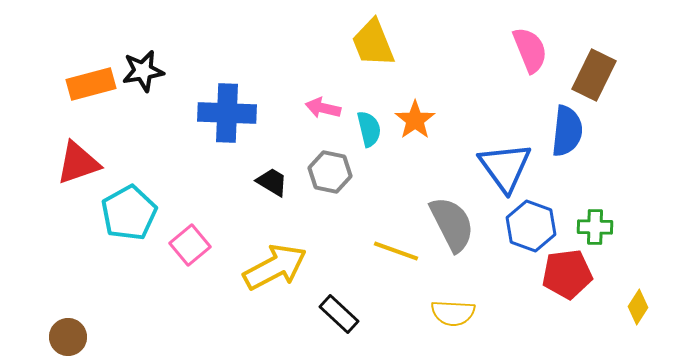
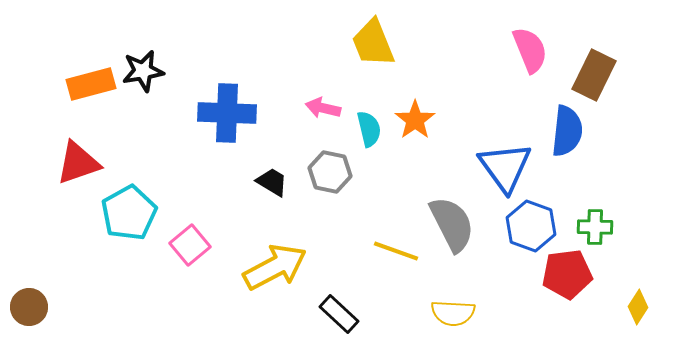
brown circle: moved 39 px left, 30 px up
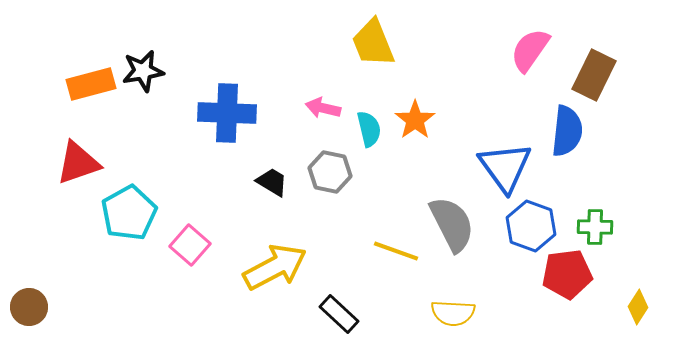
pink semicircle: rotated 123 degrees counterclockwise
pink square: rotated 9 degrees counterclockwise
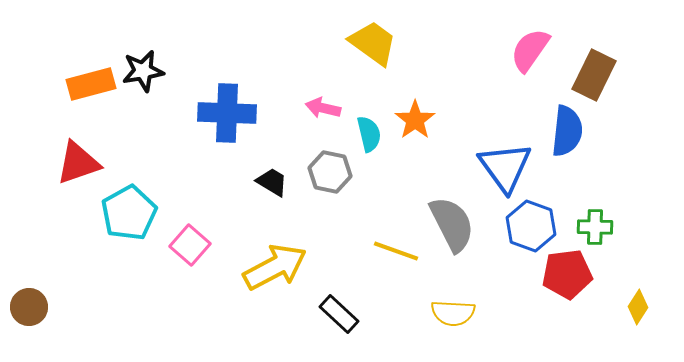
yellow trapezoid: rotated 148 degrees clockwise
cyan semicircle: moved 5 px down
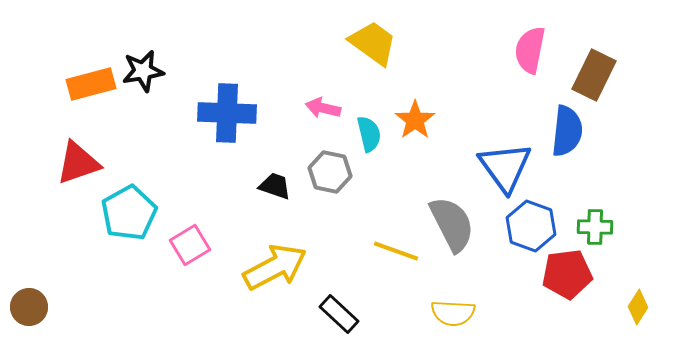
pink semicircle: rotated 24 degrees counterclockwise
black trapezoid: moved 3 px right, 4 px down; rotated 12 degrees counterclockwise
pink square: rotated 18 degrees clockwise
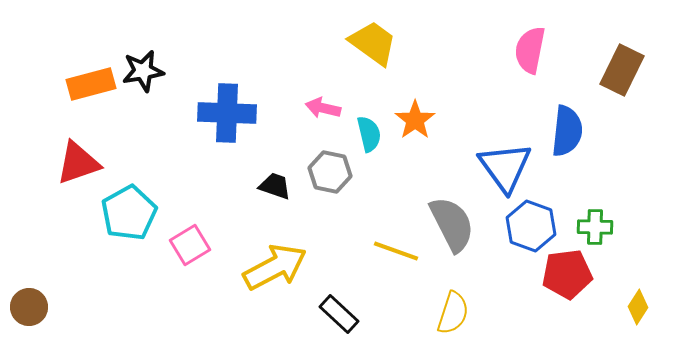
brown rectangle: moved 28 px right, 5 px up
yellow semicircle: rotated 75 degrees counterclockwise
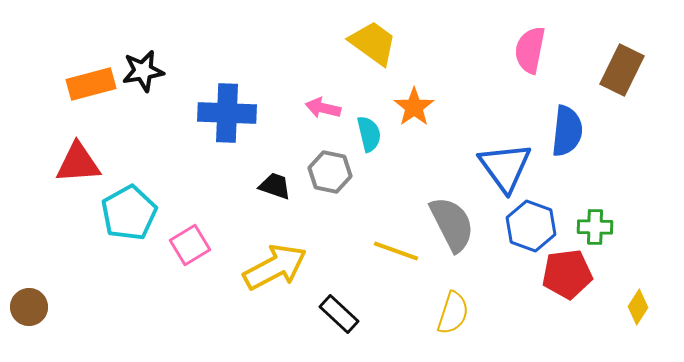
orange star: moved 1 px left, 13 px up
red triangle: rotated 15 degrees clockwise
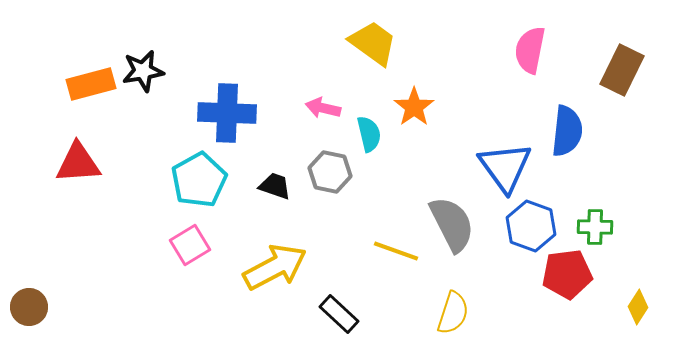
cyan pentagon: moved 70 px right, 33 px up
